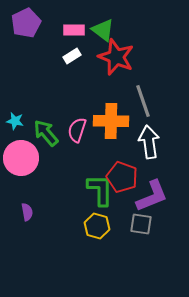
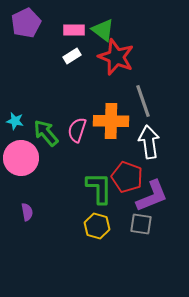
red pentagon: moved 5 px right
green L-shape: moved 1 px left, 2 px up
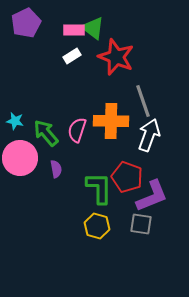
green triangle: moved 10 px left, 2 px up
white arrow: moved 7 px up; rotated 28 degrees clockwise
pink circle: moved 1 px left
purple semicircle: moved 29 px right, 43 px up
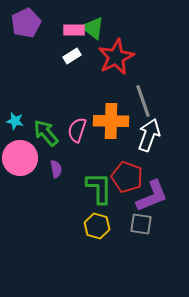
red star: rotated 24 degrees clockwise
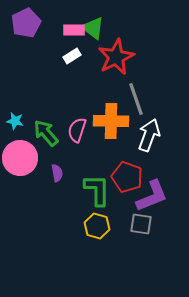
gray line: moved 7 px left, 2 px up
purple semicircle: moved 1 px right, 4 px down
green L-shape: moved 2 px left, 2 px down
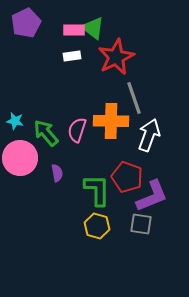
white rectangle: rotated 24 degrees clockwise
gray line: moved 2 px left, 1 px up
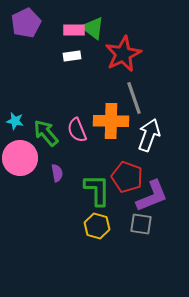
red star: moved 7 px right, 3 px up
pink semicircle: rotated 40 degrees counterclockwise
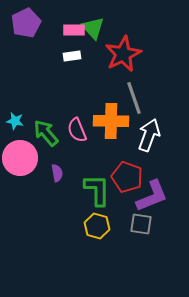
green triangle: rotated 10 degrees clockwise
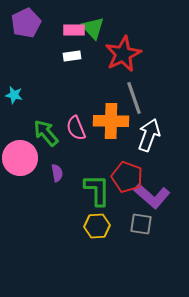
cyan star: moved 1 px left, 26 px up
pink semicircle: moved 1 px left, 2 px up
purple L-shape: rotated 63 degrees clockwise
yellow hexagon: rotated 20 degrees counterclockwise
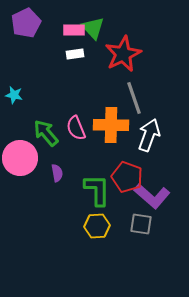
white rectangle: moved 3 px right, 2 px up
orange cross: moved 4 px down
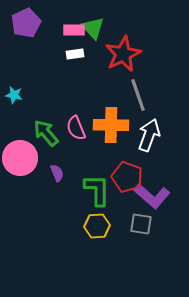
gray line: moved 4 px right, 3 px up
purple semicircle: rotated 12 degrees counterclockwise
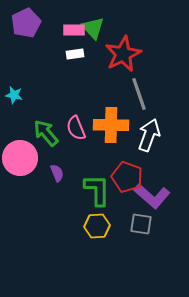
gray line: moved 1 px right, 1 px up
